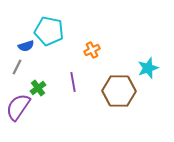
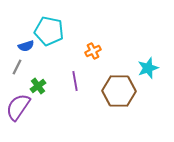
orange cross: moved 1 px right, 1 px down
purple line: moved 2 px right, 1 px up
green cross: moved 2 px up
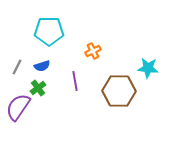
cyan pentagon: rotated 12 degrees counterclockwise
blue semicircle: moved 16 px right, 20 px down
cyan star: rotated 25 degrees clockwise
green cross: moved 2 px down
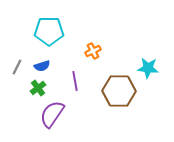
purple semicircle: moved 34 px right, 7 px down
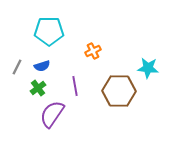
purple line: moved 5 px down
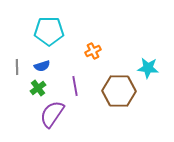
gray line: rotated 28 degrees counterclockwise
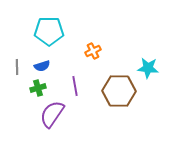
green cross: rotated 21 degrees clockwise
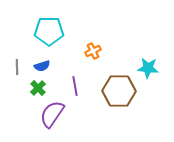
green cross: rotated 28 degrees counterclockwise
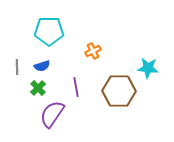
purple line: moved 1 px right, 1 px down
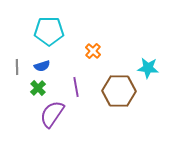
orange cross: rotated 21 degrees counterclockwise
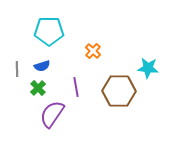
gray line: moved 2 px down
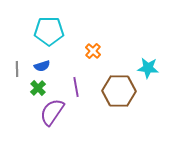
purple semicircle: moved 2 px up
